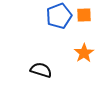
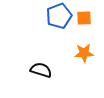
orange square: moved 3 px down
orange star: rotated 30 degrees clockwise
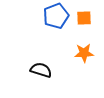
blue pentagon: moved 3 px left
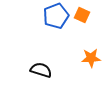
orange square: moved 2 px left, 3 px up; rotated 28 degrees clockwise
orange star: moved 7 px right, 5 px down
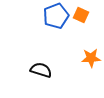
orange square: moved 1 px left
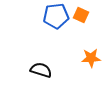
blue pentagon: rotated 15 degrees clockwise
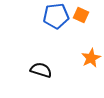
orange star: rotated 24 degrees counterclockwise
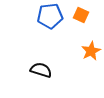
blue pentagon: moved 6 px left
orange star: moved 7 px up
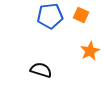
orange star: moved 1 px left
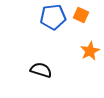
blue pentagon: moved 3 px right, 1 px down
